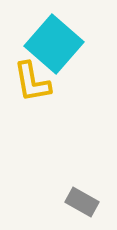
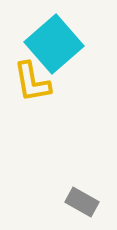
cyan square: rotated 8 degrees clockwise
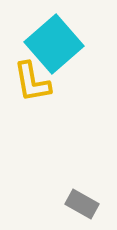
gray rectangle: moved 2 px down
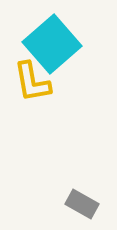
cyan square: moved 2 px left
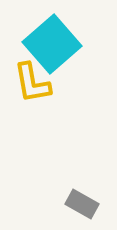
yellow L-shape: moved 1 px down
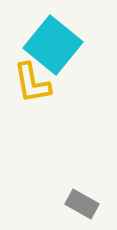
cyan square: moved 1 px right, 1 px down; rotated 10 degrees counterclockwise
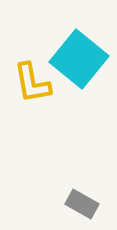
cyan square: moved 26 px right, 14 px down
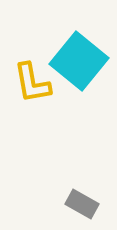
cyan square: moved 2 px down
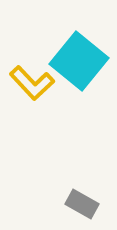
yellow L-shape: rotated 33 degrees counterclockwise
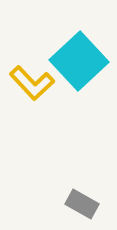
cyan square: rotated 8 degrees clockwise
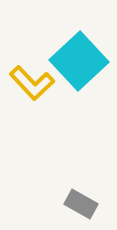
gray rectangle: moved 1 px left
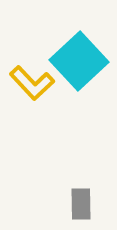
gray rectangle: rotated 60 degrees clockwise
